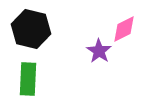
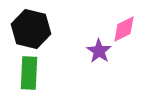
green rectangle: moved 1 px right, 6 px up
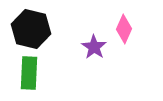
pink diamond: rotated 40 degrees counterclockwise
purple star: moved 5 px left, 4 px up
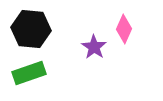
black hexagon: rotated 9 degrees counterclockwise
green rectangle: rotated 68 degrees clockwise
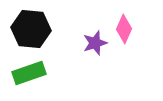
purple star: moved 1 px right, 4 px up; rotated 20 degrees clockwise
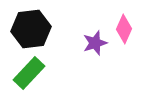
black hexagon: rotated 12 degrees counterclockwise
green rectangle: rotated 28 degrees counterclockwise
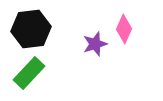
purple star: moved 1 px down
